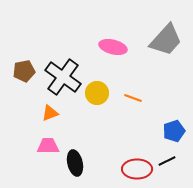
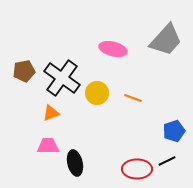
pink ellipse: moved 2 px down
black cross: moved 1 px left, 1 px down
orange triangle: moved 1 px right
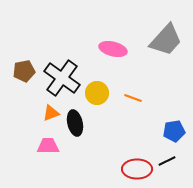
blue pentagon: rotated 10 degrees clockwise
black ellipse: moved 40 px up
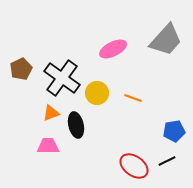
pink ellipse: rotated 40 degrees counterclockwise
brown pentagon: moved 3 px left, 2 px up; rotated 15 degrees counterclockwise
black ellipse: moved 1 px right, 2 px down
red ellipse: moved 3 px left, 3 px up; rotated 36 degrees clockwise
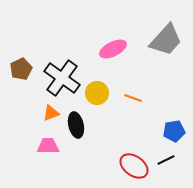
black line: moved 1 px left, 1 px up
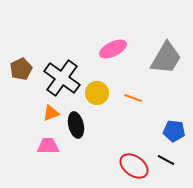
gray trapezoid: moved 18 px down; rotated 12 degrees counterclockwise
blue pentagon: rotated 15 degrees clockwise
black line: rotated 54 degrees clockwise
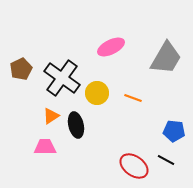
pink ellipse: moved 2 px left, 2 px up
orange triangle: moved 3 px down; rotated 12 degrees counterclockwise
pink trapezoid: moved 3 px left, 1 px down
